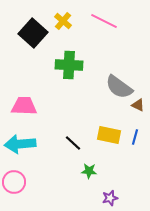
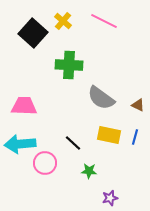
gray semicircle: moved 18 px left, 11 px down
pink circle: moved 31 px right, 19 px up
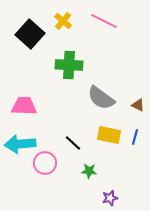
black square: moved 3 px left, 1 px down
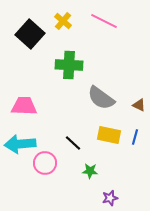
brown triangle: moved 1 px right
green star: moved 1 px right
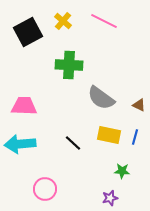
black square: moved 2 px left, 2 px up; rotated 20 degrees clockwise
pink circle: moved 26 px down
green star: moved 32 px right
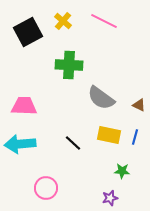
pink circle: moved 1 px right, 1 px up
